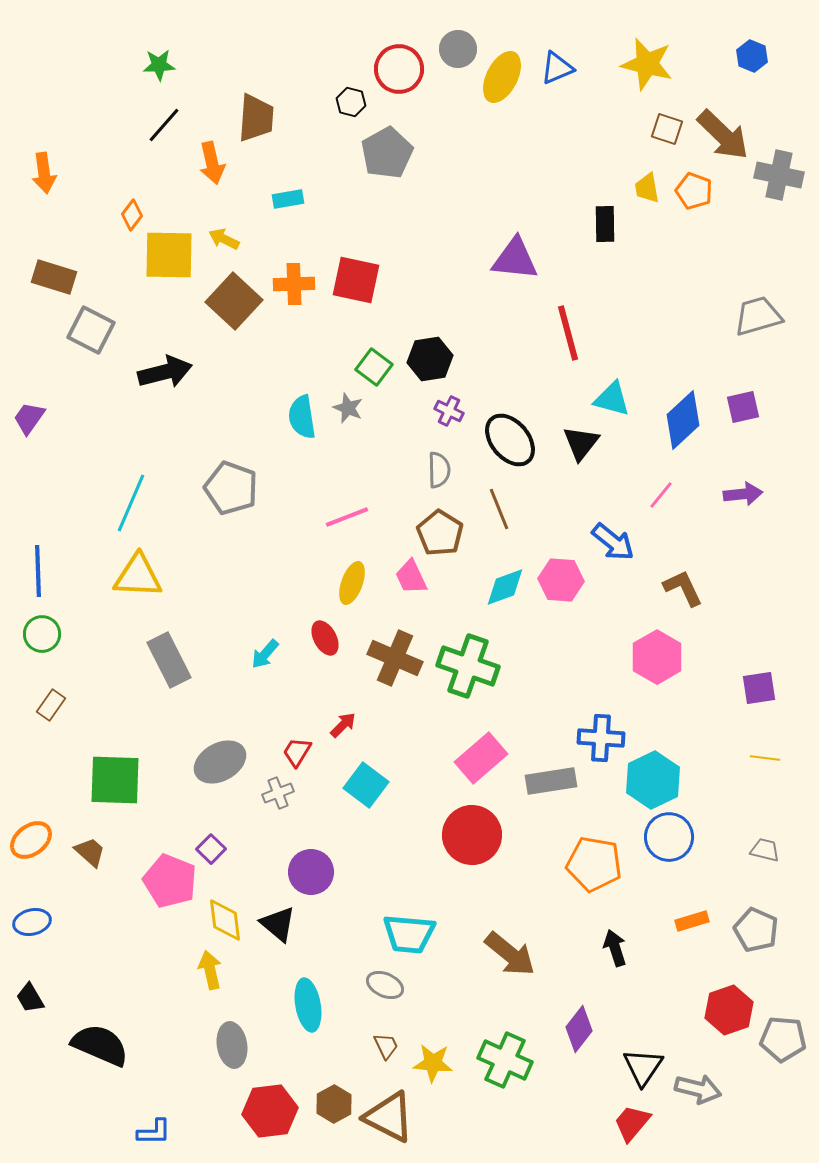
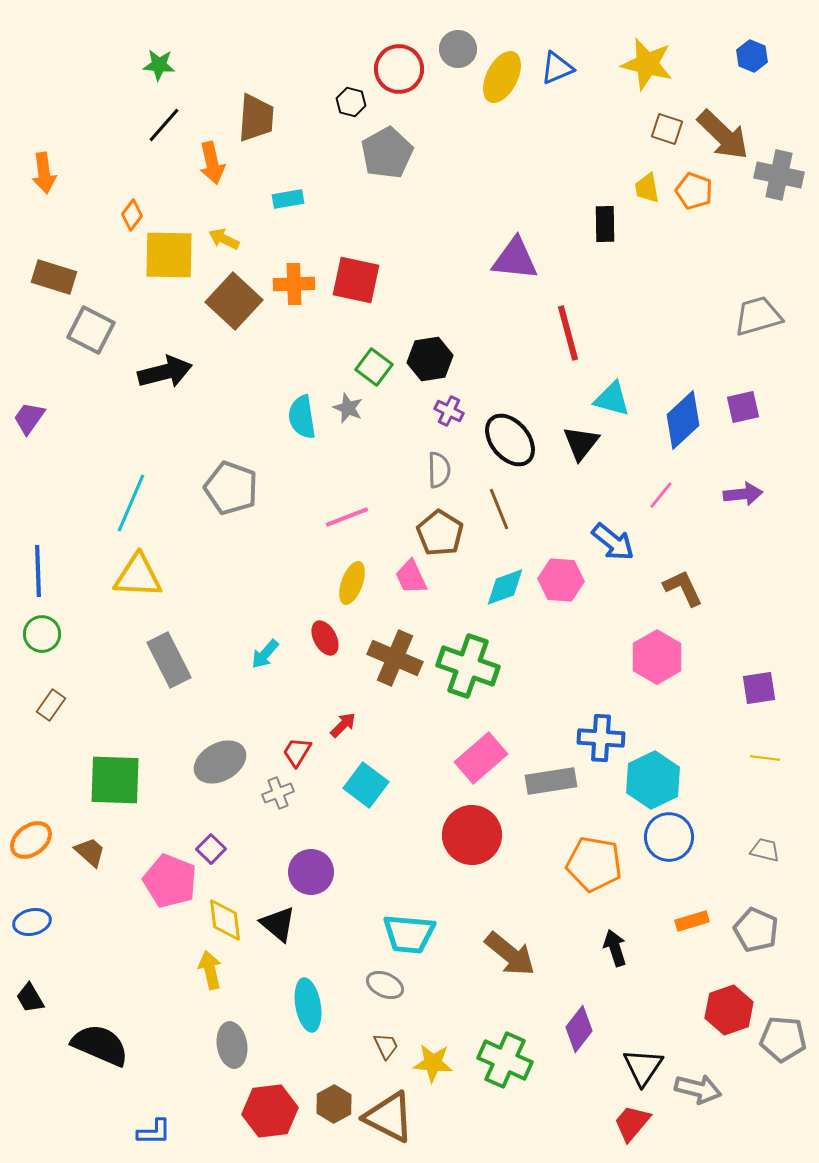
green star at (159, 65): rotated 8 degrees clockwise
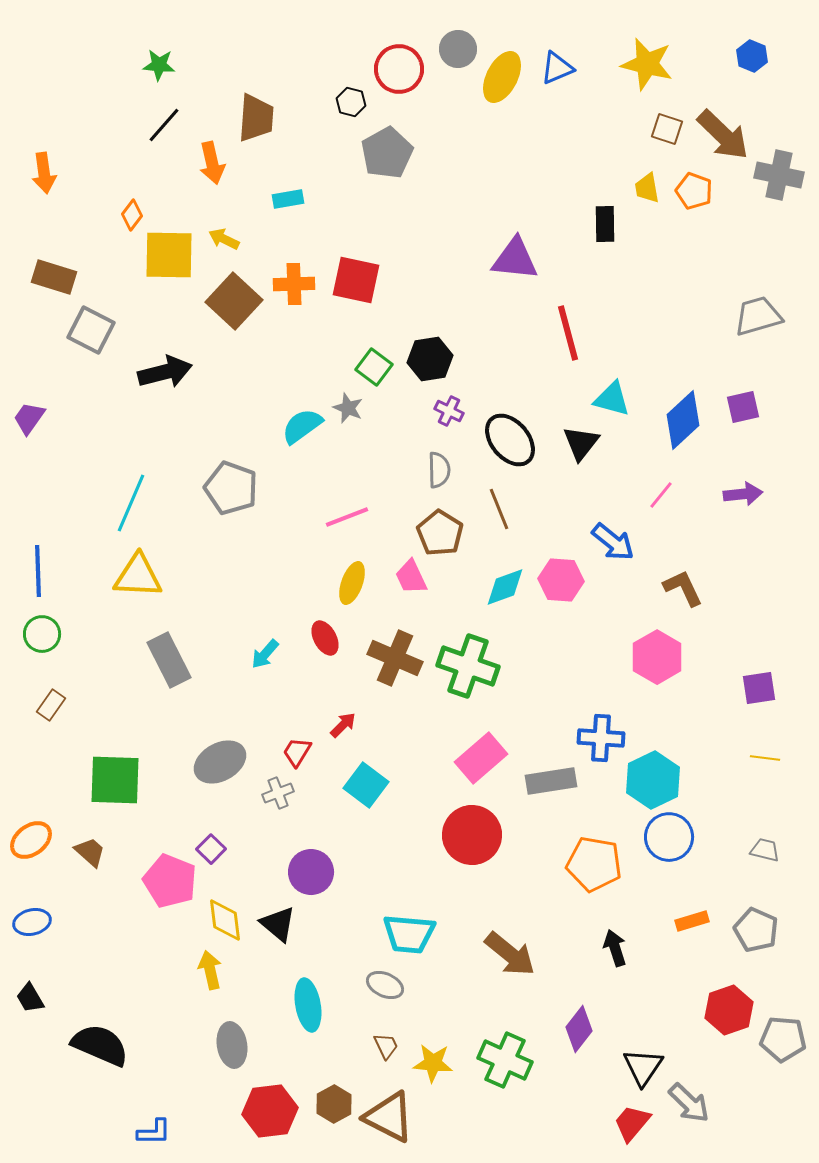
cyan semicircle at (302, 417): moved 9 px down; rotated 63 degrees clockwise
gray arrow at (698, 1089): moved 9 px left, 14 px down; rotated 30 degrees clockwise
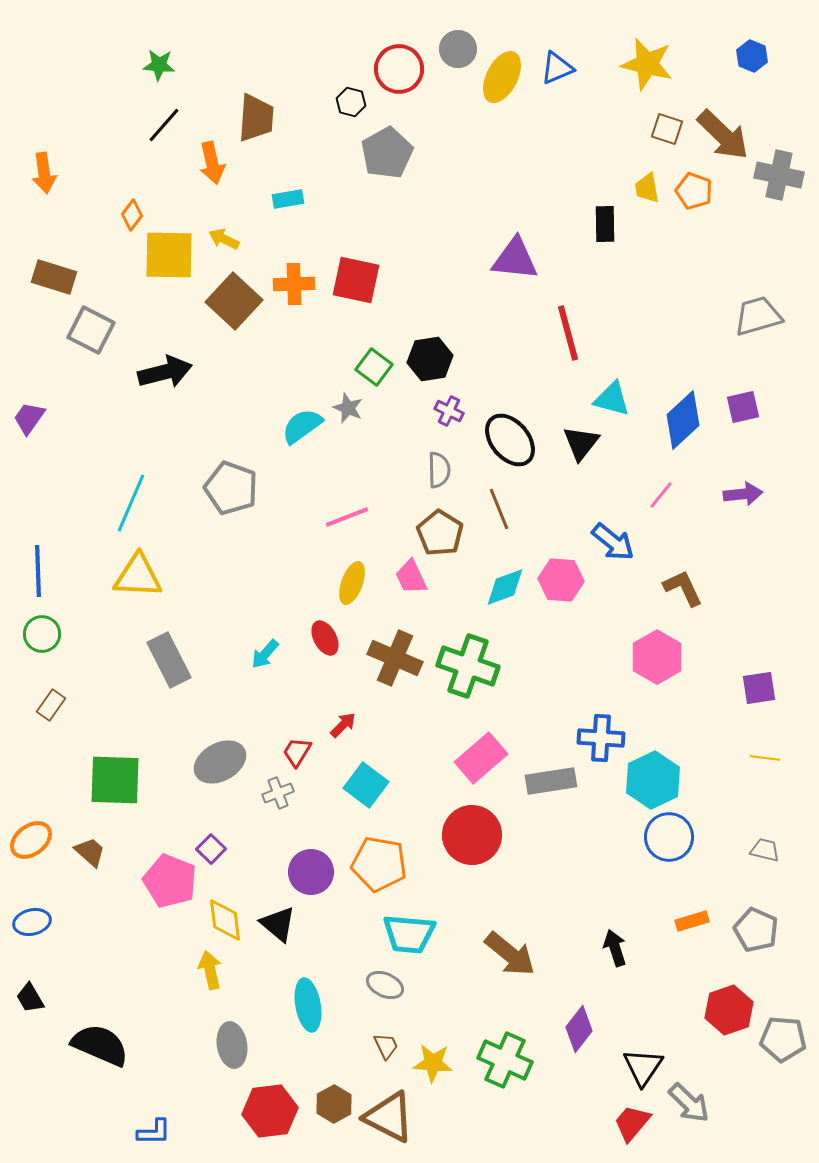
orange pentagon at (594, 864): moved 215 px left
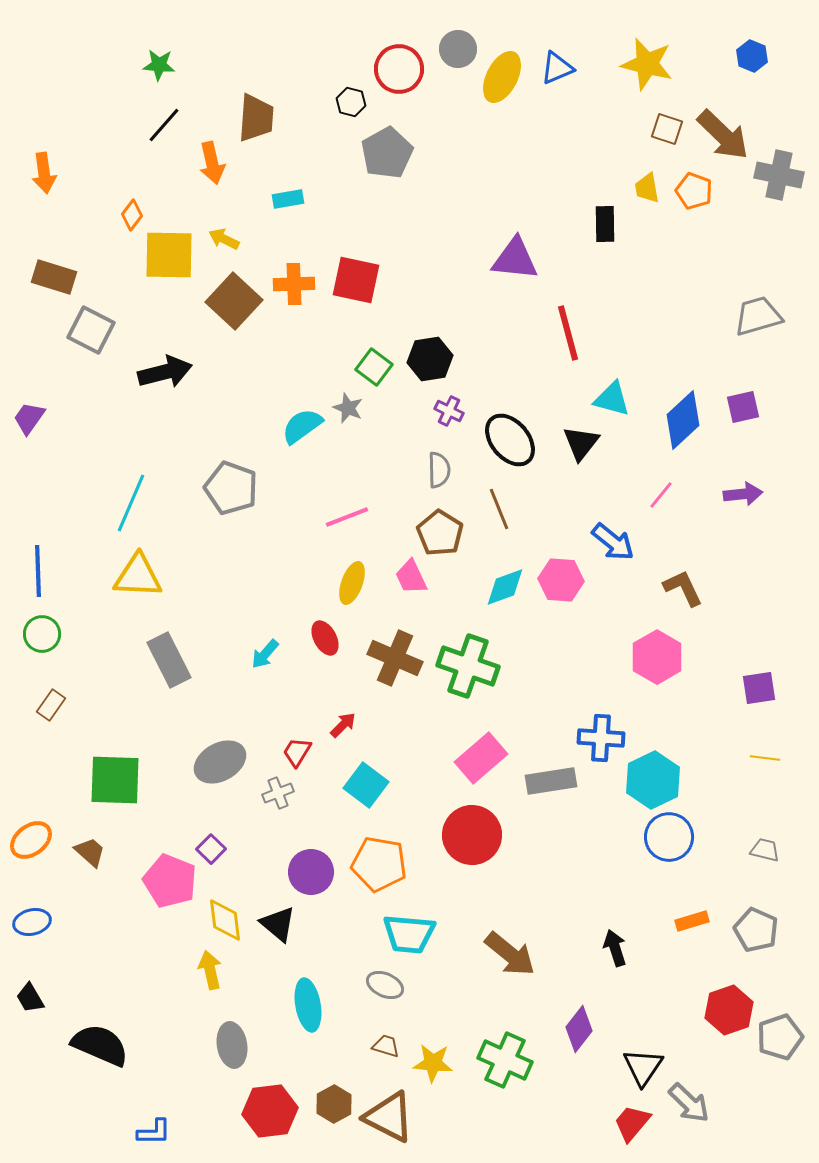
gray pentagon at (783, 1039): moved 3 px left, 2 px up; rotated 24 degrees counterclockwise
brown trapezoid at (386, 1046): rotated 48 degrees counterclockwise
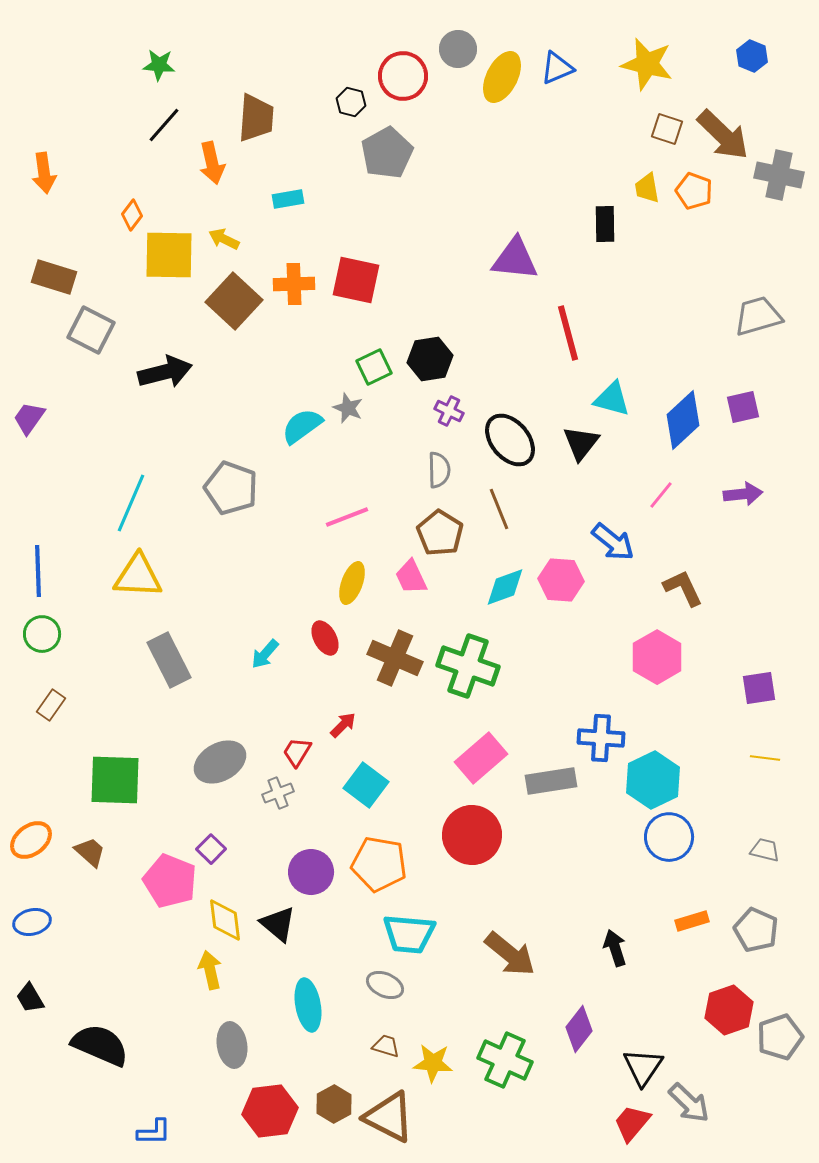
red circle at (399, 69): moved 4 px right, 7 px down
green square at (374, 367): rotated 27 degrees clockwise
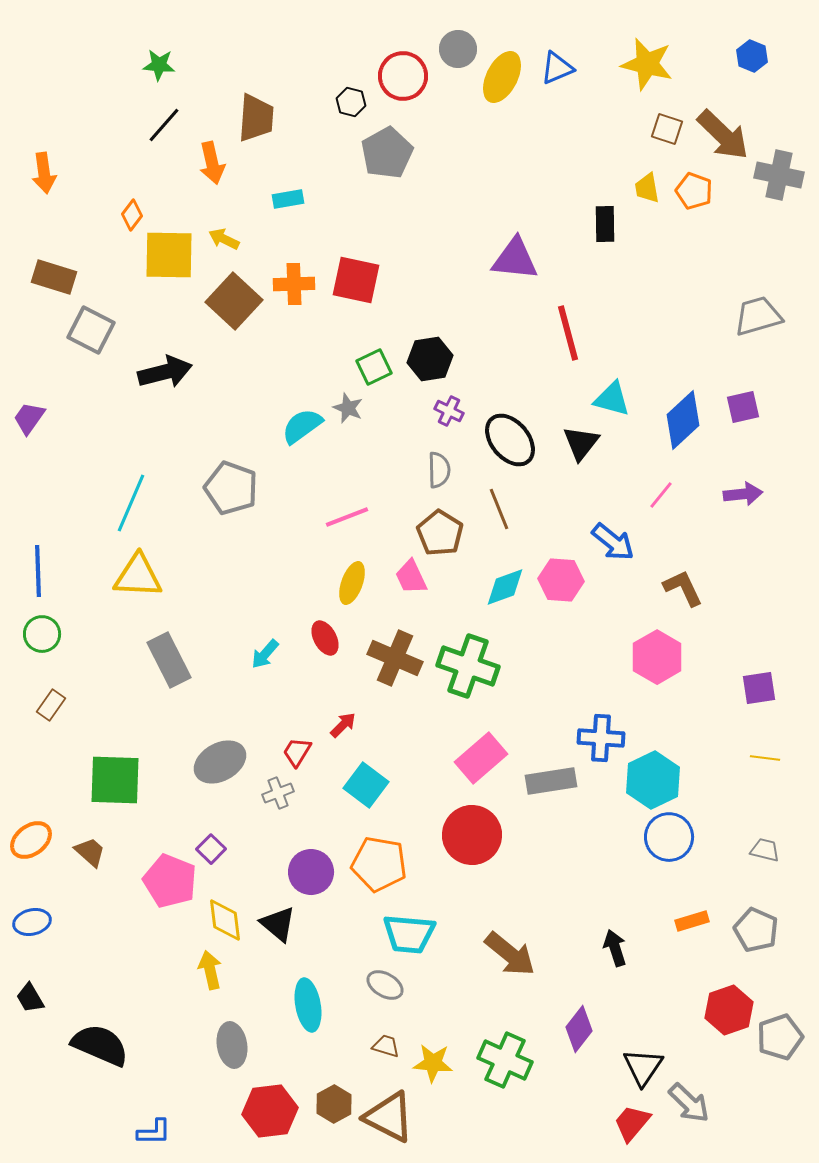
gray ellipse at (385, 985): rotated 6 degrees clockwise
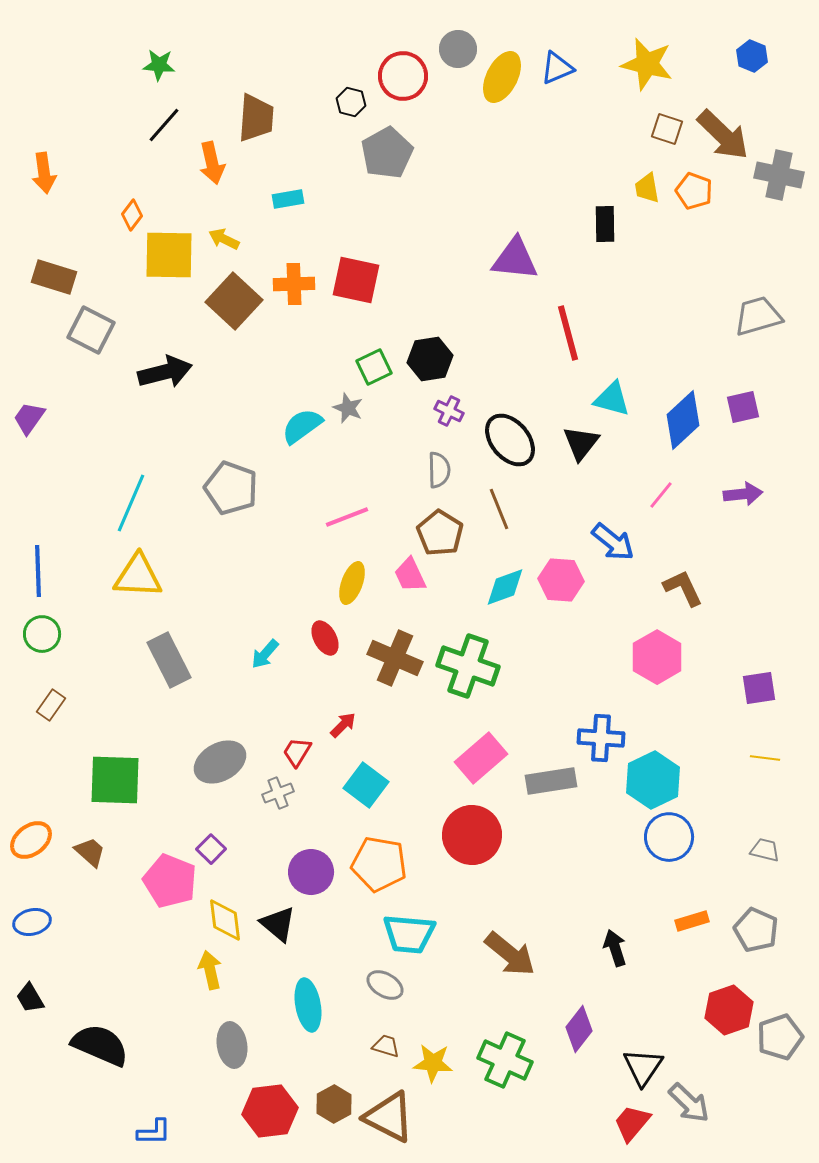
pink trapezoid at (411, 577): moved 1 px left, 2 px up
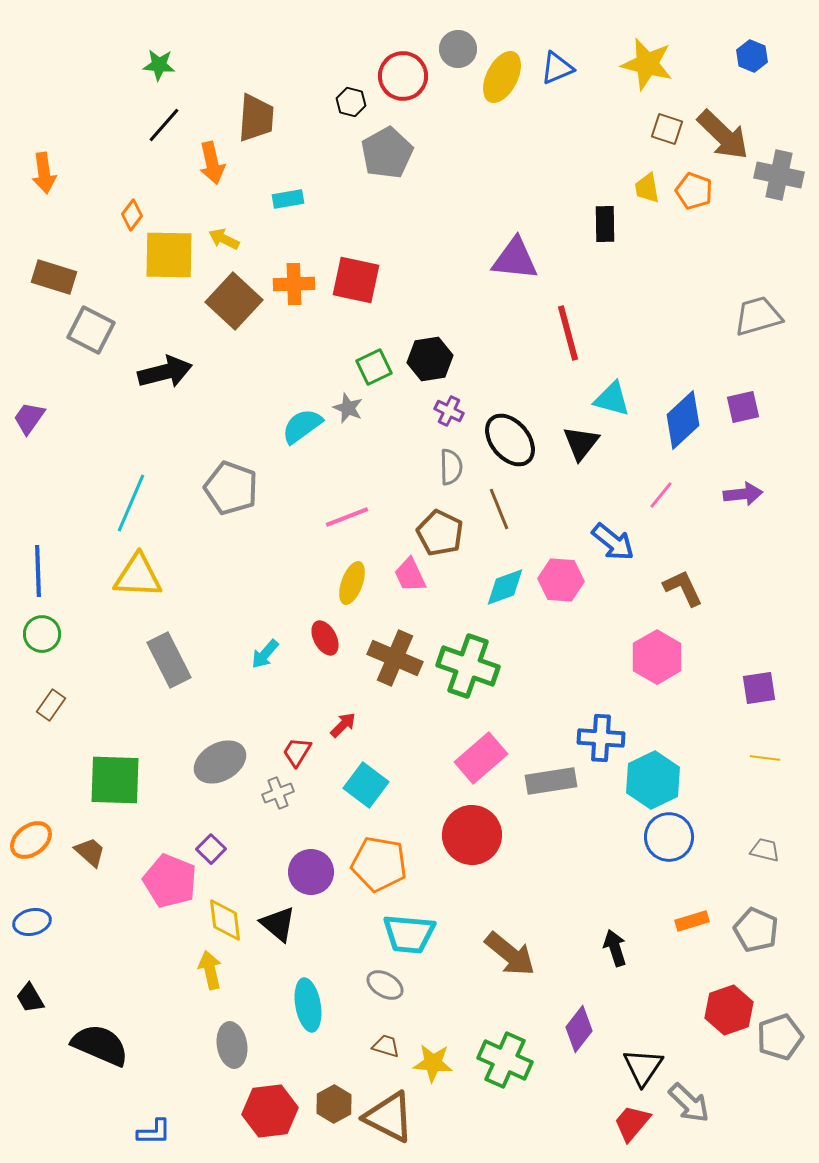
gray semicircle at (439, 470): moved 12 px right, 3 px up
brown pentagon at (440, 533): rotated 6 degrees counterclockwise
